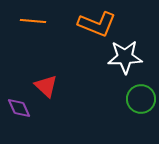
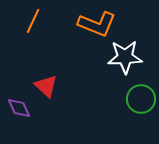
orange line: rotated 70 degrees counterclockwise
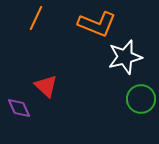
orange line: moved 3 px right, 3 px up
white star: rotated 12 degrees counterclockwise
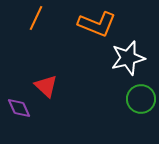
white star: moved 3 px right, 1 px down
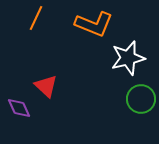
orange L-shape: moved 3 px left
